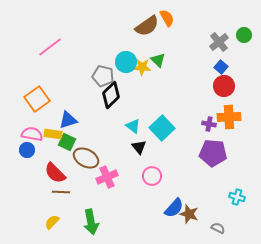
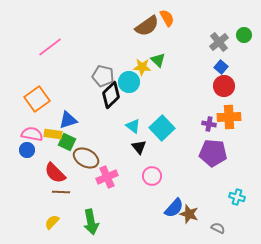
cyan circle: moved 3 px right, 20 px down
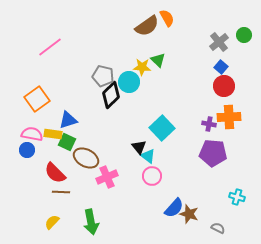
cyan triangle: moved 15 px right, 30 px down
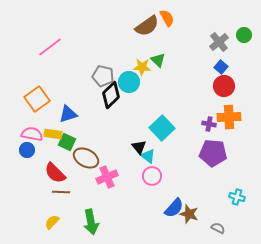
blue triangle: moved 6 px up
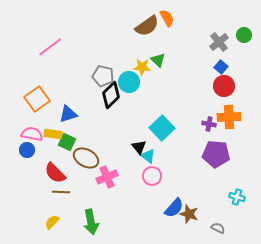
purple pentagon: moved 3 px right, 1 px down
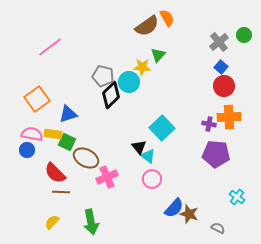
green triangle: moved 5 px up; rotated 28 degrees clockwise
pink circle: moved 3 px down
cyan cross: rotated 21 degrees clockwise
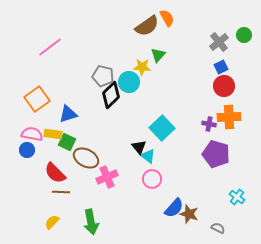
blue square: rotated 24 degrees clockwise
purple pentagon: rotated 12 degrees clockwise
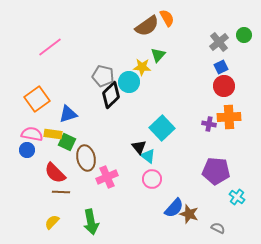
purple pentagon: moved 17 px down; rotated 12 degrees counterclockwise
brown ellipse: rotated 50 degrees clockwise
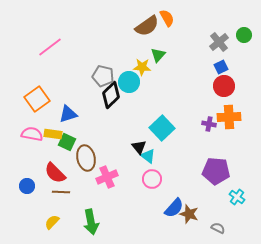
blue circle: moved 36 px down
